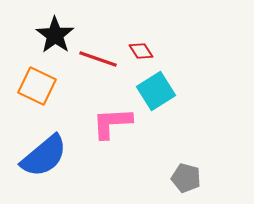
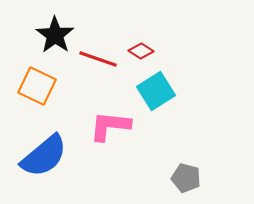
red diamond: rotated 25 degrees counterclockwise
pink L-shape: moved 2 px left, 3 px down; rotated 9 degrees clockwise
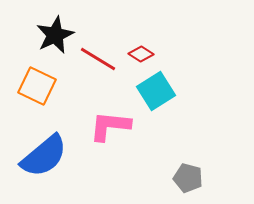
black star: rotated 12 degrees clockwise
red diamond: moved 3 px down
red line: rotated 12 degrees clockwise
gray pentagon: moved 2 px right
